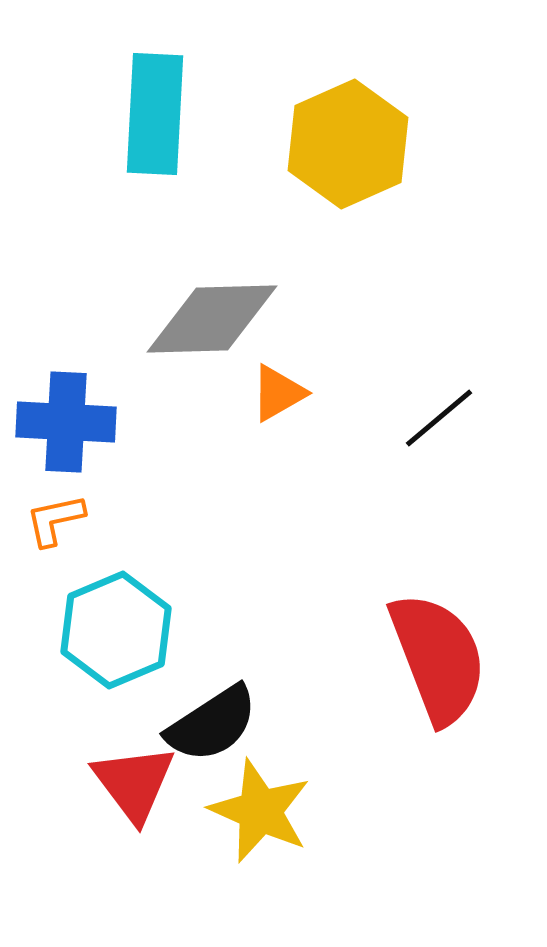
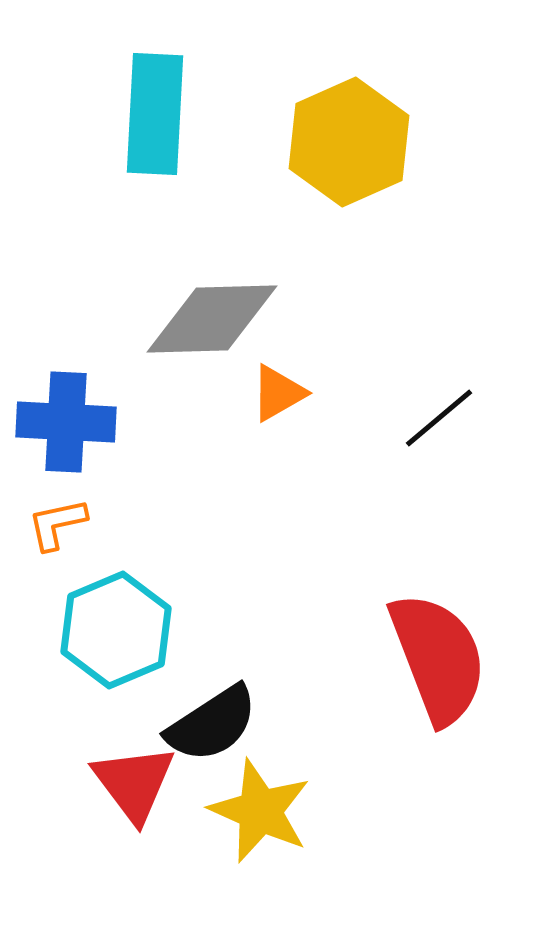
yellow hexagon: moved 1 px right, 2 px up
orange L-shape: moved 2 px right, 4 px down
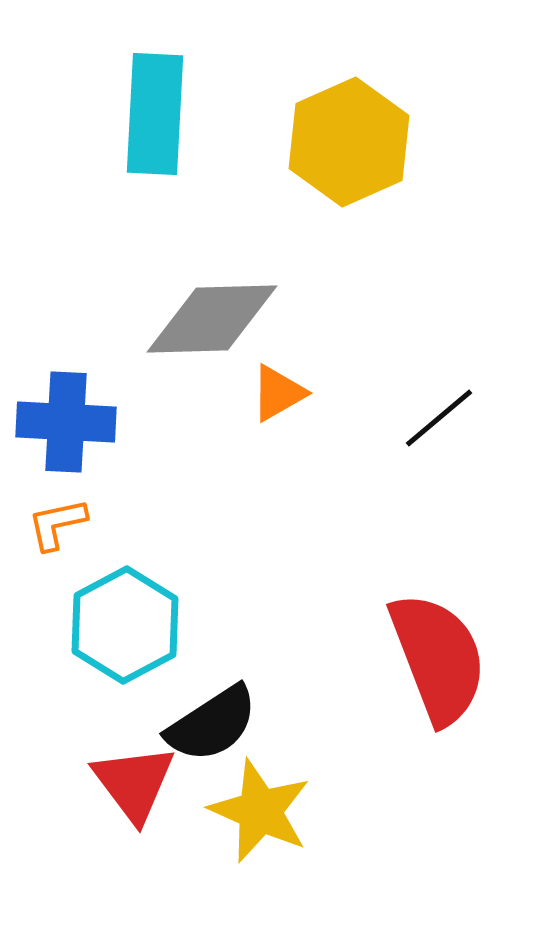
cyan hexagon: moved 9 px right, 5 px up; rotated 5 degrees counterclockwise
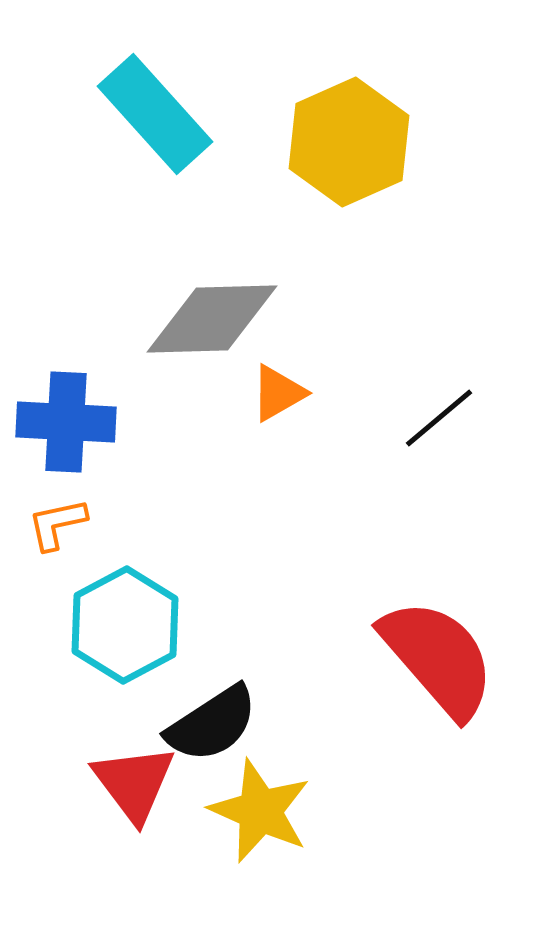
cyan rectangle: rotated 45 degrees counterclockwise
red semicircle: rotated 20 degrees counterclockwise
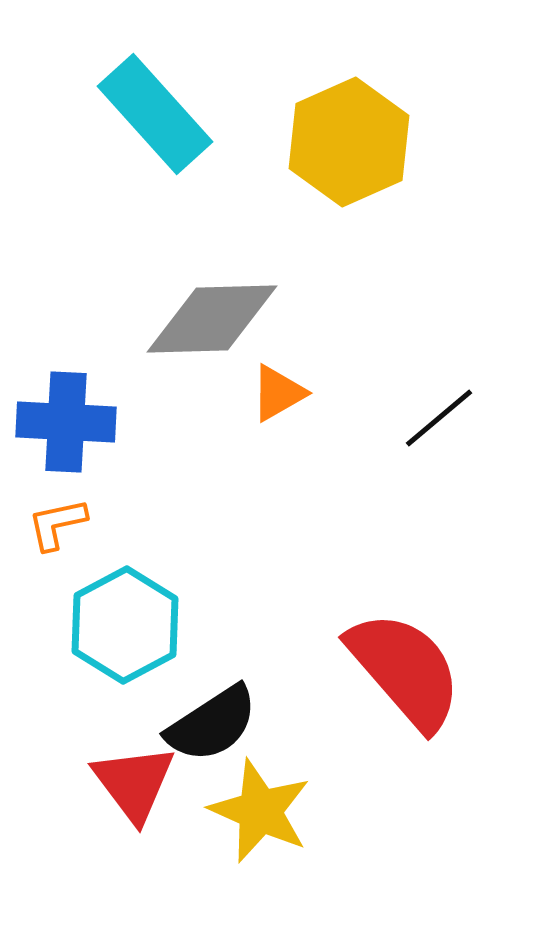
red semicircle: moved 33 px left, 12 px down
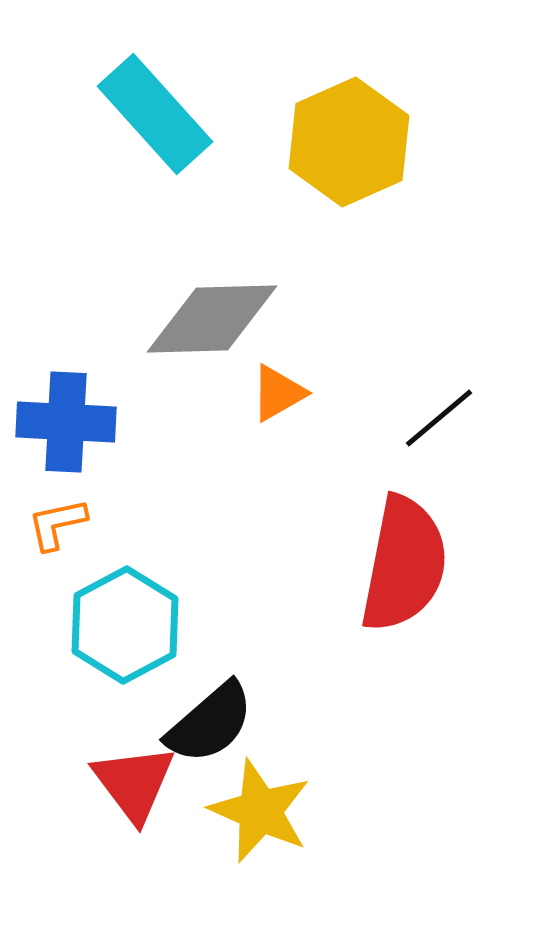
red semicircle: moved 1 px left, 106 px up; rotated 52 degrees clockwise
black semicircle: moved 2 px left, 1 px up; rotated 8 degrees counterclockwise
